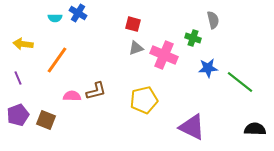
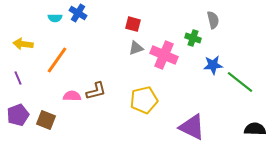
blue star: moved 5 px right, 3 px up
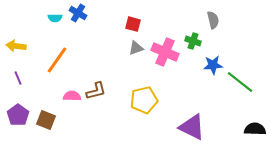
green cross: moved 3 px down
yellow arrow: moved 7 px left, 2 px down
pink cross: moved 1 px right, 3 px up
purple pentagon: rotated 15 degrees counterclockwise
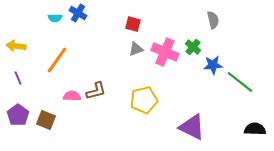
green cross: moved 6 px down; rotated 21 degrees clockwise
gray triangle: moved 1 px down
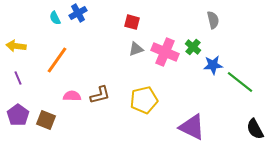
blue cross: rotated 30 degrees clockwise
cyan semicircle: rotated 64 degrees clockwise
red square: moved 1 px left, 2 px up
brown L-shape: moved 4 px right, 4 px down
black semicircle: rotated 120 degrees counterclockwise
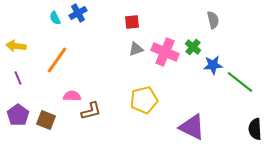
red square: rotated 21 degrees counterclockwise
brown L-shape: moved 9 px left, 16 px down
black semicircle: rotated 25 degrees clockwise
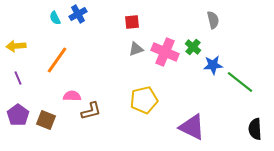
blue cross: moved 1 px down
yellow arrow: rotated 12 degrees counterclockwise
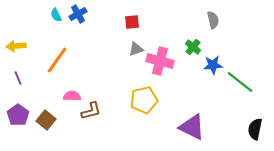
cyan semicircle: moved 1 px right, 3 px up
pink cross: moved 5 px left, 9 px down; rotated 8 degrees counterclockwise
brown square: rotated 18 degrees clockwise
black semicircle: rotated 15 degrees clockwise
